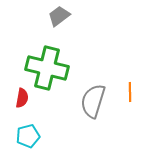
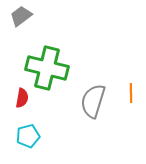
gray trapezoid: moved 38 px left
orange line: moved 1 px right, 1 px down
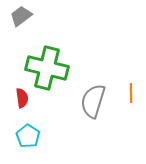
red semicircle: rotated 18 degrees counterclockwise
cyan pentagon: rotated 25 degrees counterclockwise
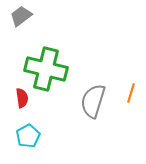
green cross: moved 1 px left, 1 px down
orange line: rotated 18 degrees clockwise
cyan pentagon: rotated 10 degrees clockwise
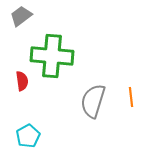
green cross: moved 6 px right, 13 px up; rotated 9 degrees counterclockwise
orange line: moved 4 px down; rotated 24 degrees counterclockwise
red semicircle: moved 17 px up
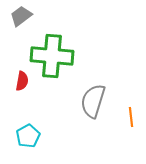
red semicircle: rotated 18 degrees clockwise
orange line: moved 20 px down
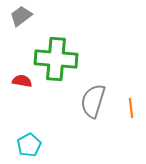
green cross: moved 4 px right, 3 px down
red semicircle: rotated 90 degrees counterclockwise
orange line: moved 9 px up
cyan pentagon: moved 1 px right, 9 px down
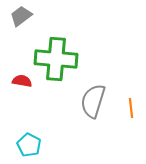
cyan pentagon: rotated 15 degrees counterclockwise
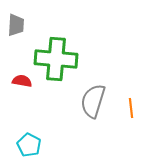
gray trapezoid: moved 5 px left, 9 px down; rotated 130 degrees clockwise
